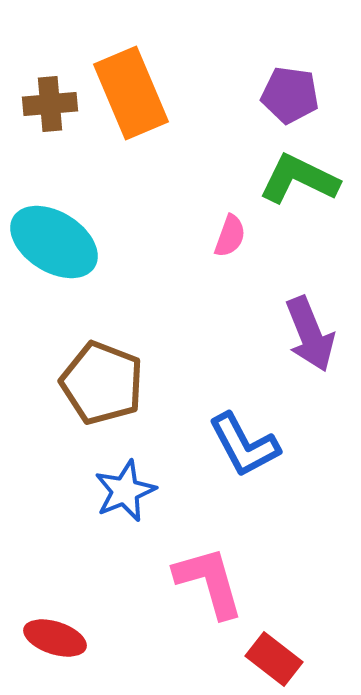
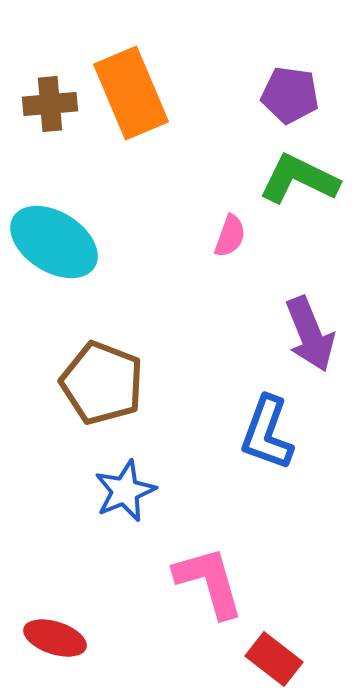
blue L-shape: moved 23 px right, 12 px up; rotated 48 degrees clockwise
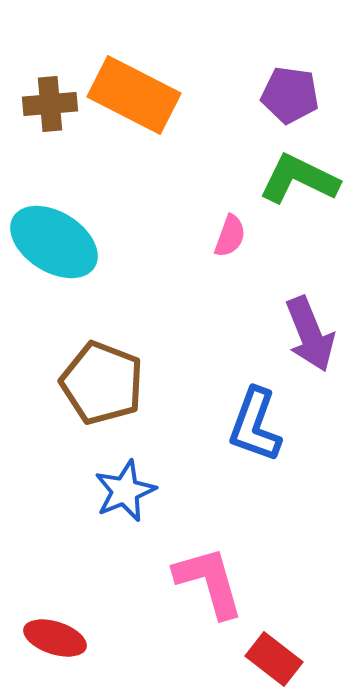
orange rectangle: moved 3 px right, 2 px down; rotated 40 degrees counterclockwise
blue L-shape: moved 12 px left, 8 px up
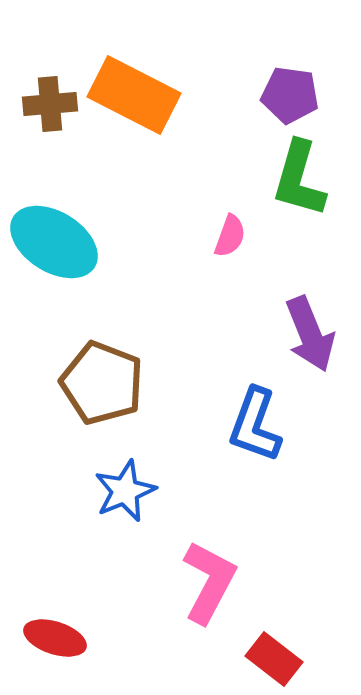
green L-shape: rotated 100 degrees counterclockwise
pink L-shape: rotated 44 degrees clockwise
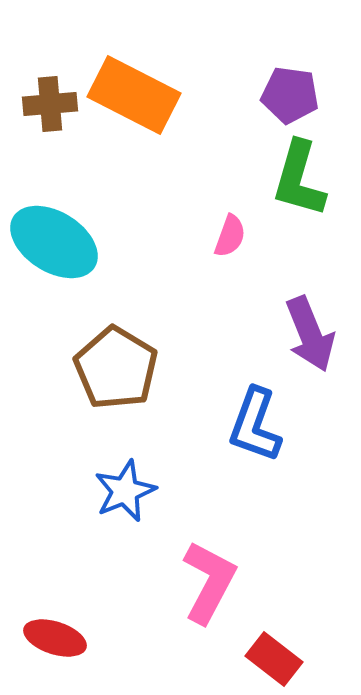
brown pentagon: moved 14 px right, 15 px up; rotated 10 degrees clockwise
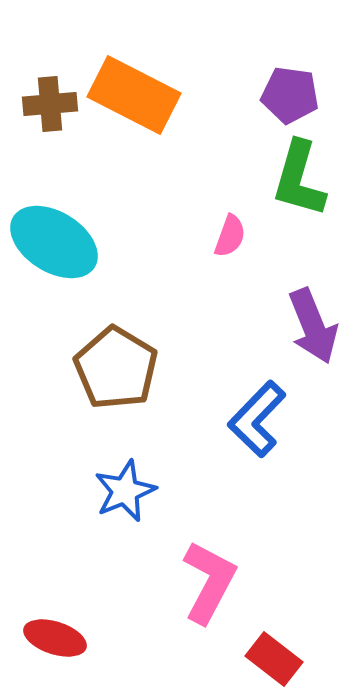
purple arrow: moved 3 px right, 8 px up
blue L-shape: moved 2 px right, 6 px up; rotated 24 degrees clockwise
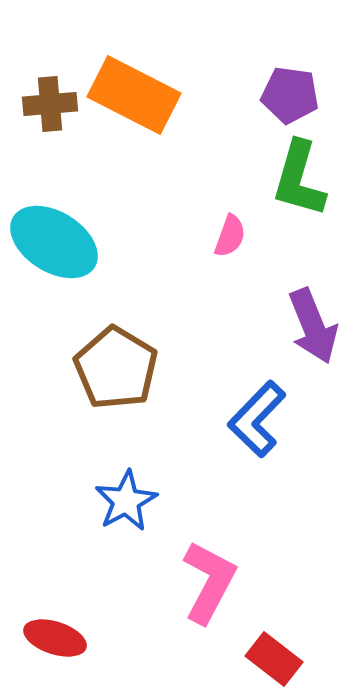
blue star: moved 1 px right, 10 px down; rotated 6 degrees counterclockwise
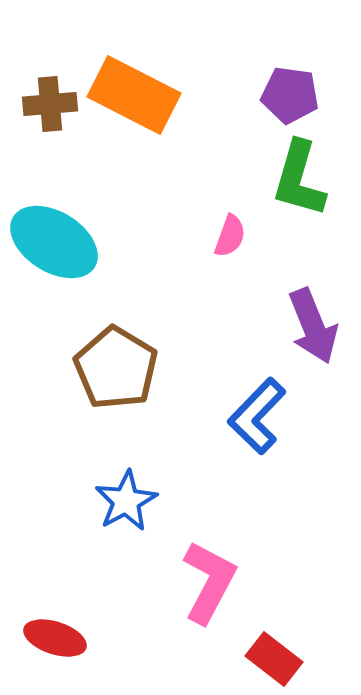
blue L-shape: moved 3 px up
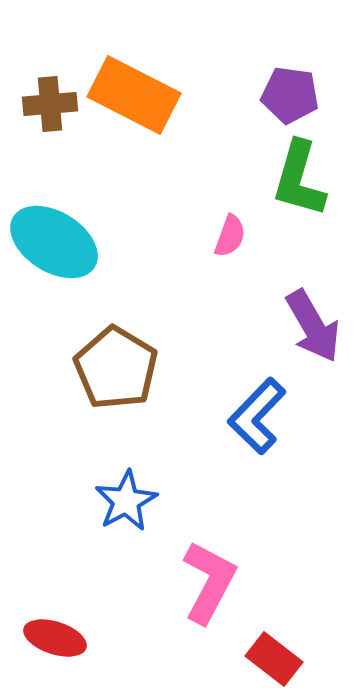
purple arrow: rotated 8 degrees counterclockwise
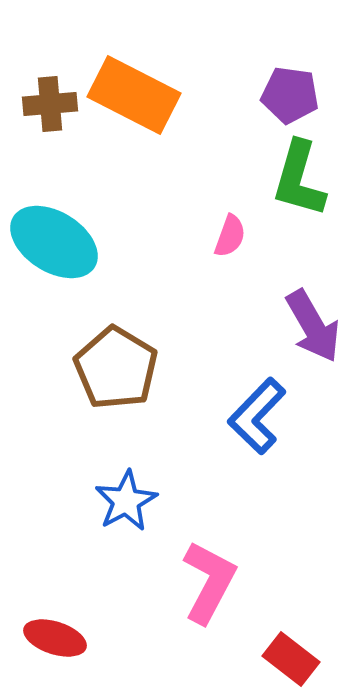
red rectangle: moved 17 px right
